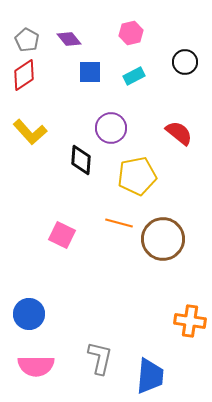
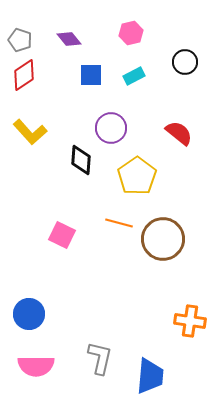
gray pentagon: moved 7 px left; rotated 10 degrees counterclockwise
blue square: moved 1 px right, 3 px down
yellow pentagon: rotated 24 degrees counterclockwise
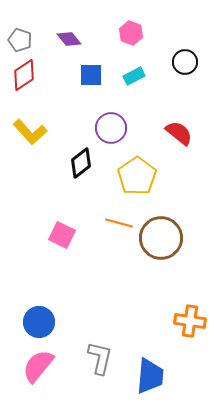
pink hexagon: rotated 25 degrees counterclockwise
black diamond: moved 3 px down; rotated 48 degrees clockwise
brown circle: moved 2 px left, 1 px up
blue circle: moved 10 px right, 8 px down
pink semicircle: moved 2 px right; rotated 129 degrees clockwise
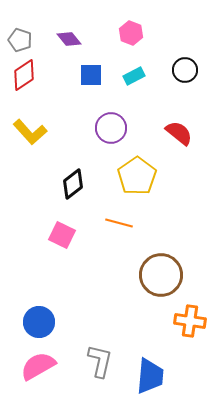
black circle: moved 8 px down
black diamond: moved 8 px left, 21 px down
brown circle: moved 37 px down
gray L-shape: moved 3 px down
pink semicircle: rotated 21 degrees clockwise
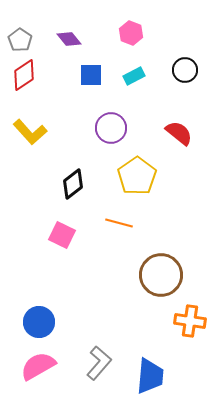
gray pentagon: rotated 15 degrees clockwise
gray L-shape: moved 1 px left, 2 px down; rotated 28 degrees clockwise
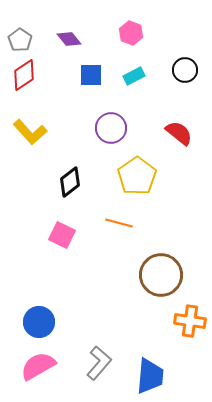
black diamond: moved 3 px left, 2 px up
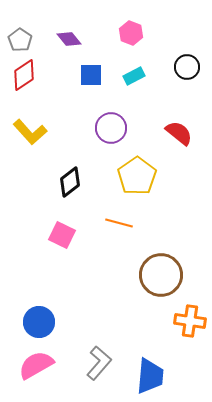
black circle: moved 2 px right, 3 px up
pink semicircle: moved 2 px left, 1 px up
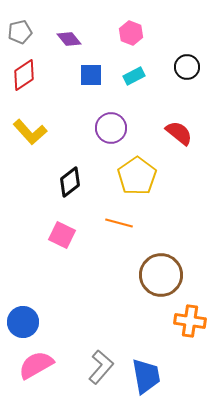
gray pentagon: moved 8 px up; rotated 25 degrees clockwise
blue circle: moved 16 px left
gray L-shape: moved 2 px right, 4 px down
blue trapezoid: moved 4 px left; rotated 15 degrees counterclockwise
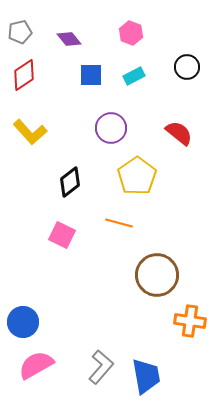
brown circle: moved 4 px left
